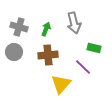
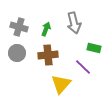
gray circle: moved 3 px right, 1 px down
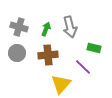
gray arrow: moved 4 px left, 4 px down
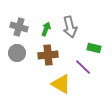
yellow triangle: rotated 40 degrees counterclockwise
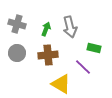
gray cross: moved 2 px left, 3 px up
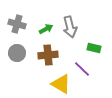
green arrow: rotated 40 degrees clockwise
purple line: moved 1 px left, 2 px down
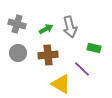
gray circle: moved 1 px right
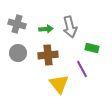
green arrow: rotated 24 degrees clockwise
green rectangle: moved 2 px left
purple line: rotated 18 degrees clockwise
yellow triangle: moved 2 px left; rotated 20 degrees clockwise
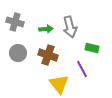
gray cross: moved 2 px left, 2 px up
brown cross: rotated 24 degrees clockwise
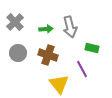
gray cross: rotated 30 degrees clockwise
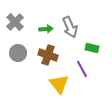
gray arrow: rotated 10 degrees counterclockwise
